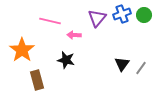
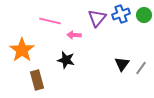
blue cross: moved 1 px left
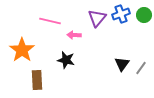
brown rectangle: rotated 12 degrees clockwise
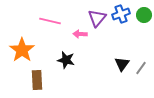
pink arrow: moved 6 px right, 1 px up
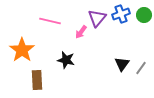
pink arrow: moved 1 px right, 2 px up; rotated 56 degrees counterclockwise
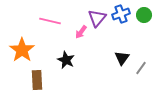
black star: rotated 12 degrees clockwise
black triangle: moved 6 px up
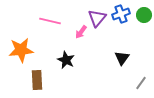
orange star: moved 1 px left; rotated 30 degrees clockwise
gray line: moved 15 px down
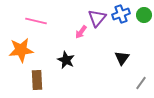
pink line: moved 14 px left
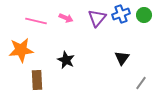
pink arrow: moved 15 px left, 14 px up; rotated 104 degrees counterclockwise
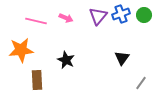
purple triangle: moved 1 px right, 2 px up
